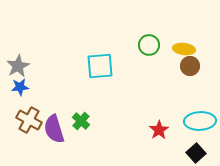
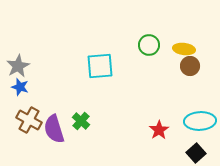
blue star: rotated 24 degrees clockwise
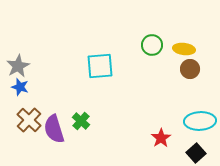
green circle: moved 3 px right
brown circle: moved 3 px down
brown cross: rotated 15 degrees clockwise
red star: moved 2 px right, 8 px down
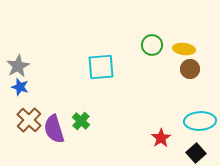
cyan square: moved 1 px right, 1 px down
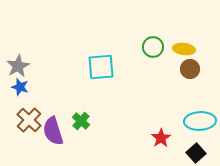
green circle: moved 1 px right, 2 px down
purple semicircle: moved 1 px left, 2 px down
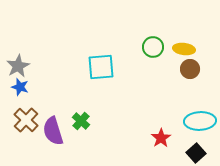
brown cross: moved 3 px left
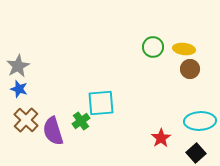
cyan square: moved 36 px down
blue star: moved 1 px left, 2 px down
green cross: rotated 12 degrees clockwise
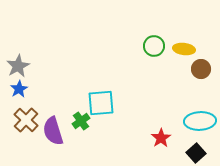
green circle: moved 1 px right, 1 px up
brown circle: moved 11 px right
blue star: rotated 24 degrees clockwise
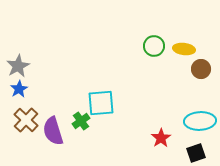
black square: rotated 24 degrees clockwise
